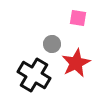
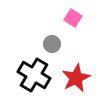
pink square: moved 5 px left; rotated 24 degrees clockwise
red star: moved 15 px down
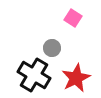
gray circle: moved 4 px down
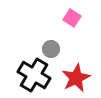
pink square: moved 1 px left
gray circle: moved 1 px left, 1 px down
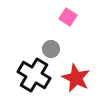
pink square: moved 4 px left, 1 px up
red star: rotated 20 degrees counterclockwise
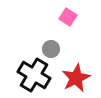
red star: rotated 20 degrees clockwise
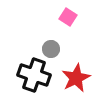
black cross: rotated 12 degrees counterclockwise
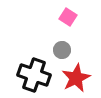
gray circle: moved 11 px right, 1 px down
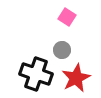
pink square: moved 1 px left
black cross: moved 2 px right, 1 px up
